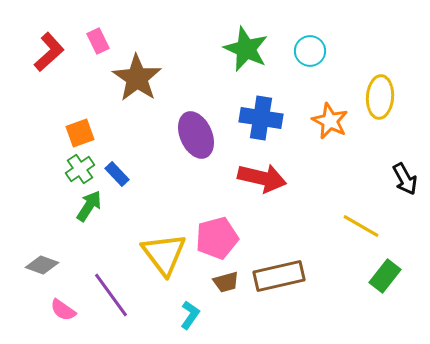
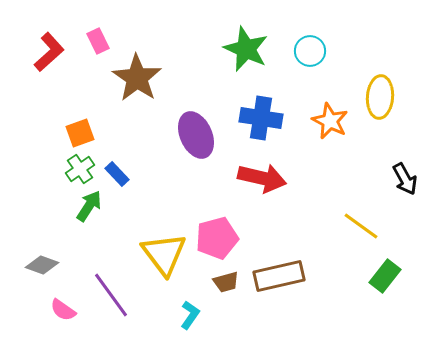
yellow line: rotated 6 degrees clockwise
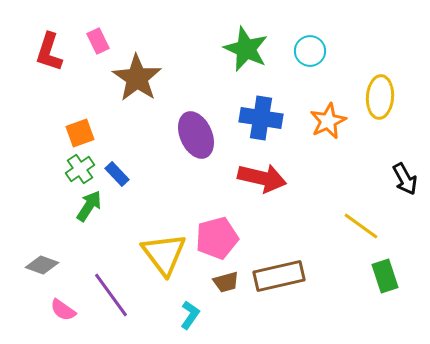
red L-shape: rotated 150 degrees clockwise
orange star: moved 2 px left; rotated 21 degrees clockwise
green rectangle: rotated 56 degrees counterclockwise
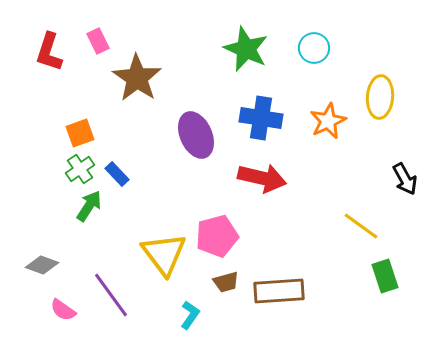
cyan circle: moved 4 px right, 3 px up
pink pentagon: moved 2 px up
brown rectangle: moved 15 px down; rotated 9 degrees clockwise
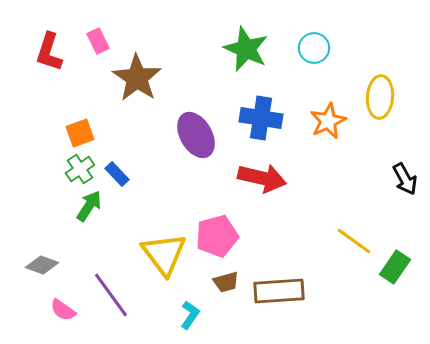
purple ellipse: rotated 6 degrees counterclockwise
yellow line: moved 7 px left, 15 px down
green rectangle: moved 10 px right, 9 px up; rotated 52 degrees clockwise
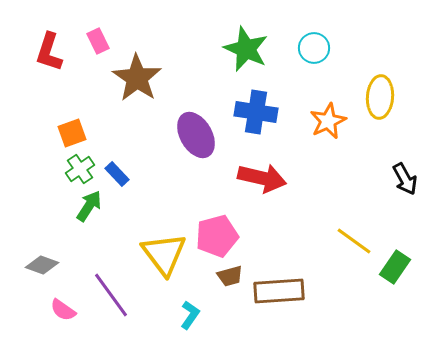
blue cross: moved 5 px left, 6 px up
orange square: moved 8 px left
brown trapezoid: moved 4 px right, 6 px up
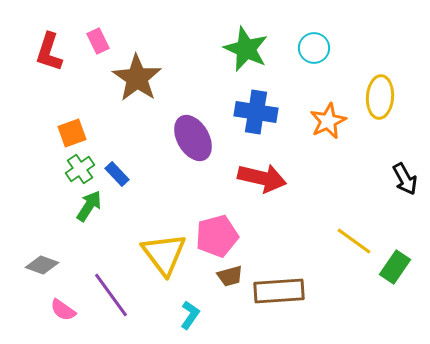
purple ellipse: moved 3 px left, 3 px down
